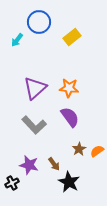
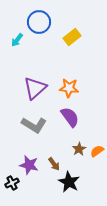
gray L-shape: rotated 15 degrees counterclockwise
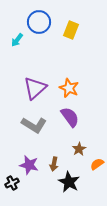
yellow rectangle: moved 1 px left, 7 px up; rotated 30 degrees counterclockwise
orange star: rotated 18 degrees clockwise
orange semicircle: moved 13 px down
brown arrow: rotated 48 degrees clockwise
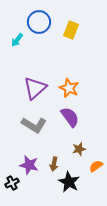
brown star: rotated 16 degrees clockwise
orange semicircle: moved 1 px left, 2 px down
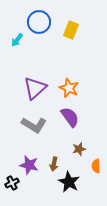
orange semicircle: rotated 56 degrees counterclockwise
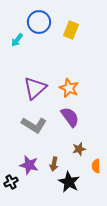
black cross: moved 1 px left, 1 px up
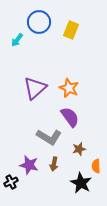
gray L-shape: moved 15 px right, 12 px down
black star: moved 12 px right, 1 px down
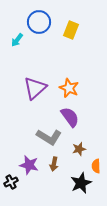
black star: rotated 20 degrees clockwise
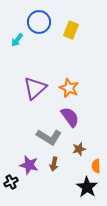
black star: moved 6 px right, 4 px down; rotated 15 degrees counterclockwise
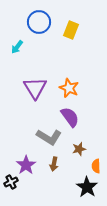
cyan arrow: moved 7 px down
purple triangle: rotated 20 degrees counterclockwise
purple star: moved 3 px left; rotated 24 degrees clockwise
